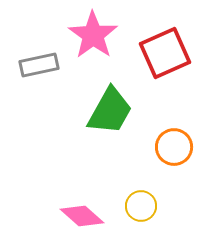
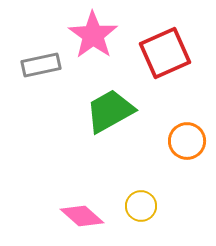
gray rectangle: moved 2 px right
green trapezoid: rotated 148 degrees counterclockwise
orange circle: moved 13 px right, 6 px up
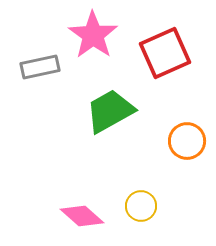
gray rectangle: moved 1 px left, 2 px down
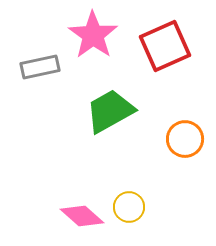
red square: moved 7 px up
orange circle: moved 2 px left, 2 px up
yellow circle: moved 12 px left, 1 px down
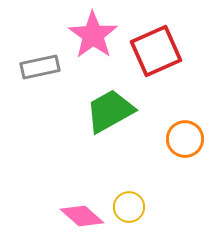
red square: moved 9 px left, 5 px down
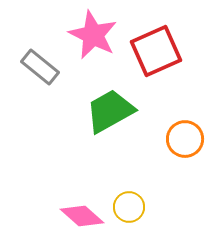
pink star: rotated 9 degrees counterclockwise
gray rectangle: rotated 51 degrees clockwise
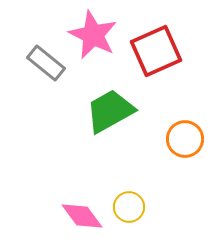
gray rectangle: moved 6 px right, 4 px up
pink diamond: rotated 12 degrees clockwise
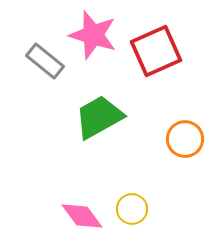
pink star: rotated 9 degrees counterclockwise
gray rectangle: moved 1 px left, 2 px up
green trapezoid: moved 11 px left, 6 px down
yellow circle: moved 3 px right, 2 px down
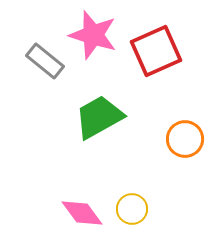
pink diamond: moved 3 px up
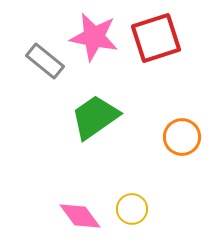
pink star: moved 1 px right, 2 px down; rotated 6 degrees counterclockwise
red square: moved 13 px up; rotated 6 degrees clockwise
green trapezoid: moved 4 px left; rotated 6 degrees counterclockwise
orange circle: moved 3 px left, 2 px up
pink diamond: moved 2 px left, 3 px down
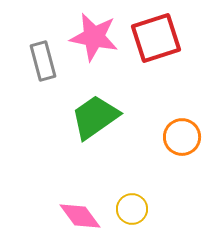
gray rectangle: moved 2 px left; rotated 36 degrees clockwise
